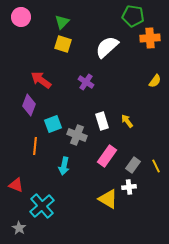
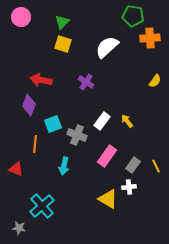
red arrow: rotated 25 degrees counterclockwise
white rectangle: rotated 54 degrees clockwise
orange line: moved 2 px up
red triangle: moved 16 px up
gray star: rotated 24 degrees counterclockwise
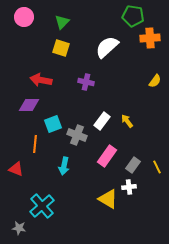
pink circle: moved 3 px right
yellow square: moved 2 px left, 4 px down
purple cross: rotated 21 degrees counterclockwise
purple diamond: rotated 70 degrees clockwise
yellow line: moved 1 px right, 1 px down
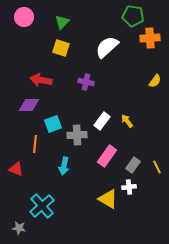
gray cross: rotated 24 degrees counterclockwise
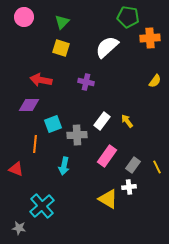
green pentagon: moved 5 px left, 1 px down
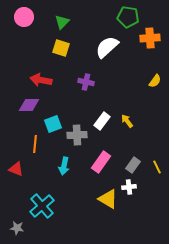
pink rectangle: moved 6 px left, 6 px down
gray star: moved 2 px left
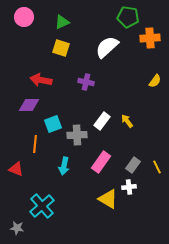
green triangle: rotated 21 degrees clockwise
